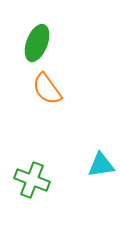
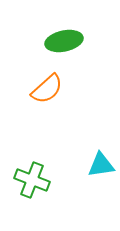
green ellipse: moved 27 px right, 2 px up; rotated 57 degrees clockwise
orange semicircle: rotated 96 degrees counterclockwise
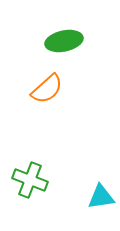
cyan triangle: moved 32 px down
green cross: moved 2 px left
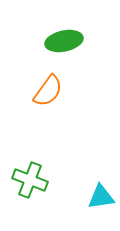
orange semicircle: moved 1 px right, 2 px down; rotated 12 degrees counterclockwise
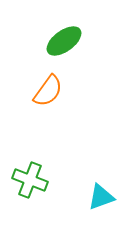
green ellipse: rotated 24 degrees counterclockwise
cyan triangle: rotated 12 degrees counterclockwise
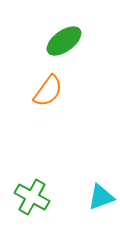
green cross: moved 2 px right, 17 px down; rotated 8 degrees clockwise
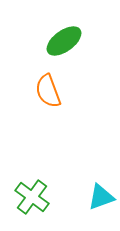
orange semicircle: rotated 124 degrees clockwise
green cross: rotated 8 degrees clockwise
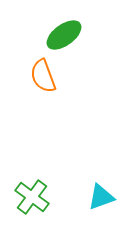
green ellipse: moved 6 px up
orange semicircle: moved 5 px left, 15 px up
